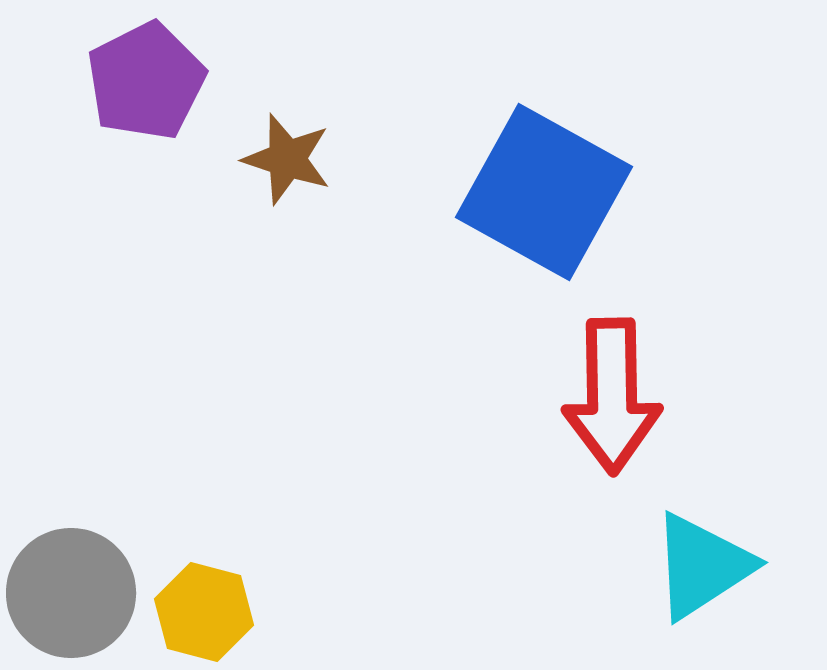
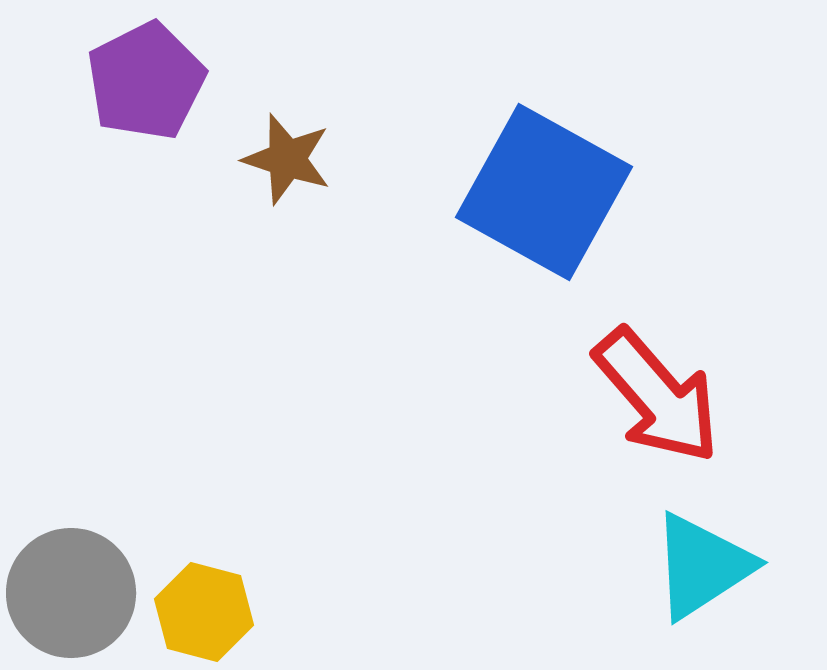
red arrow: moved 45 px right; rotated 40 degrees counterclockwise
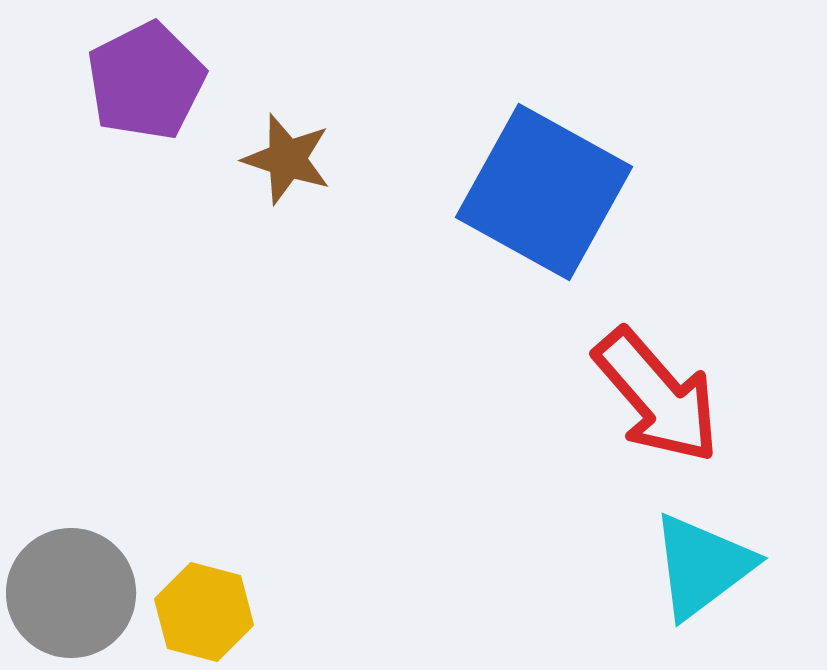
cyan triangle: rotated 4 degrees counterclockwise
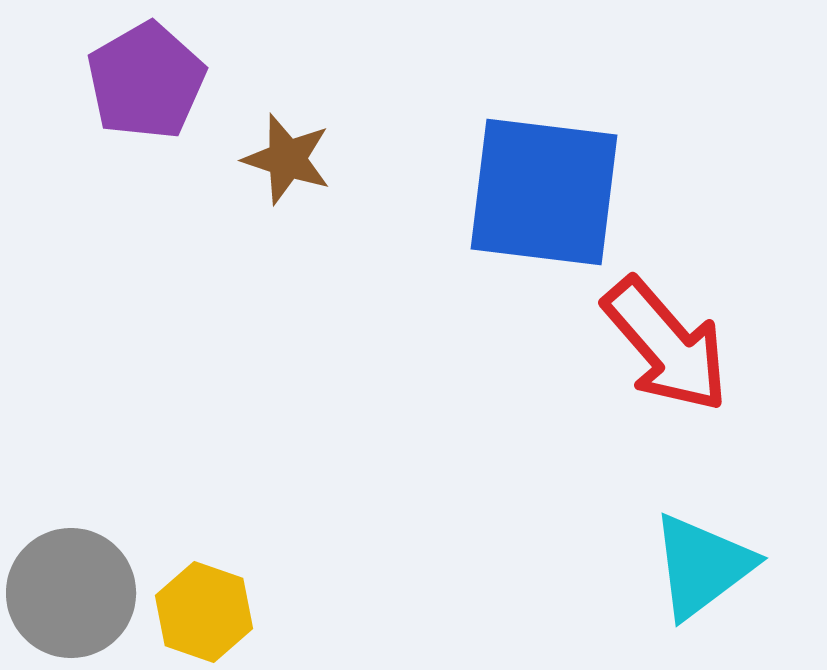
purple pentagon: rotated 3 degrees counterclockwise
blue square: rotated 22 degrees counterclockwise
red arrow: moved 9 px right, 51 px up
yellow hexagon: rotated 4 degrees clockwise
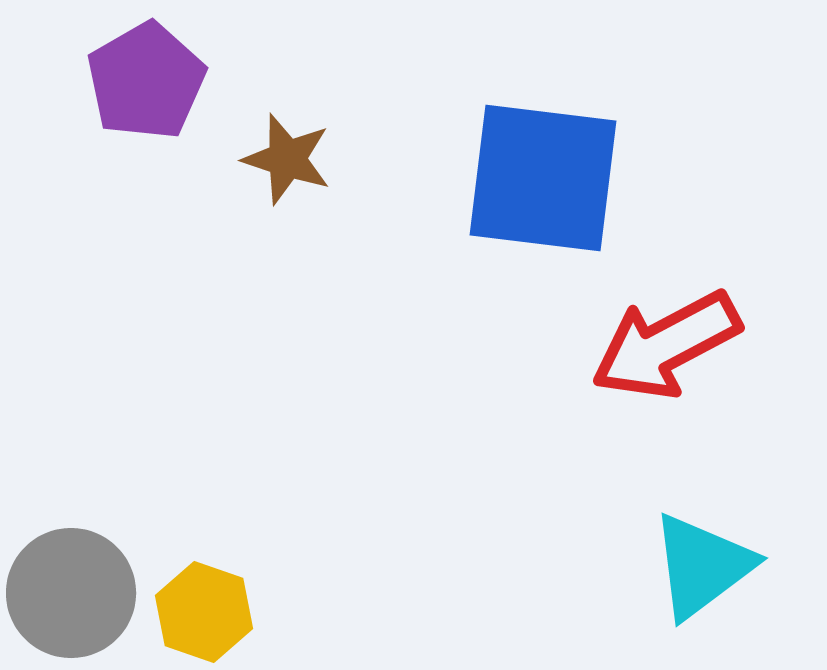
blue square: moved 1 px left, 14 px up
red arrow: rotated 103 degrees clockwise
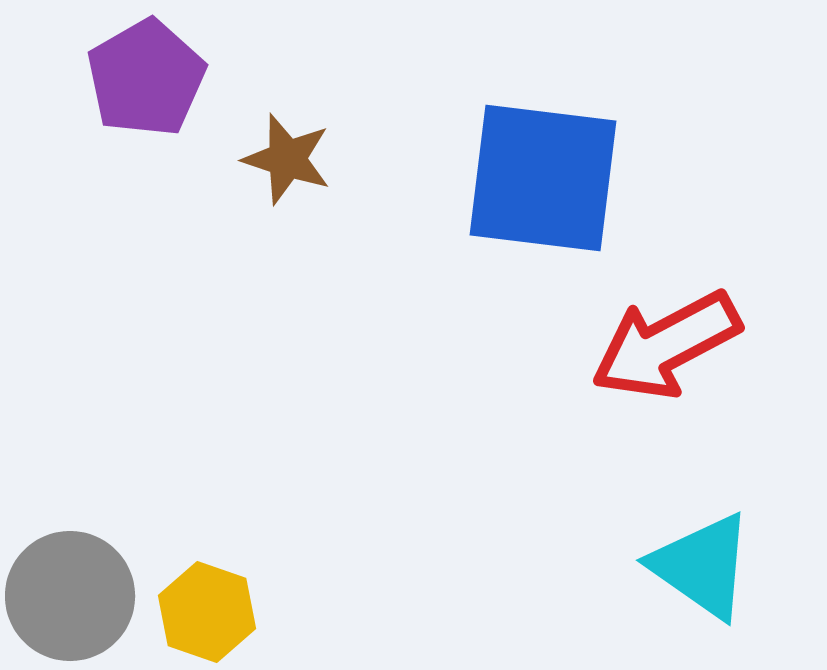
purple pentagon: moved 3 px up
cyan triangle: rotated 48 degrees counterclockwise
gray circle: moved 1 px left, 3 px down
yellow hexagon: moved 3 px right
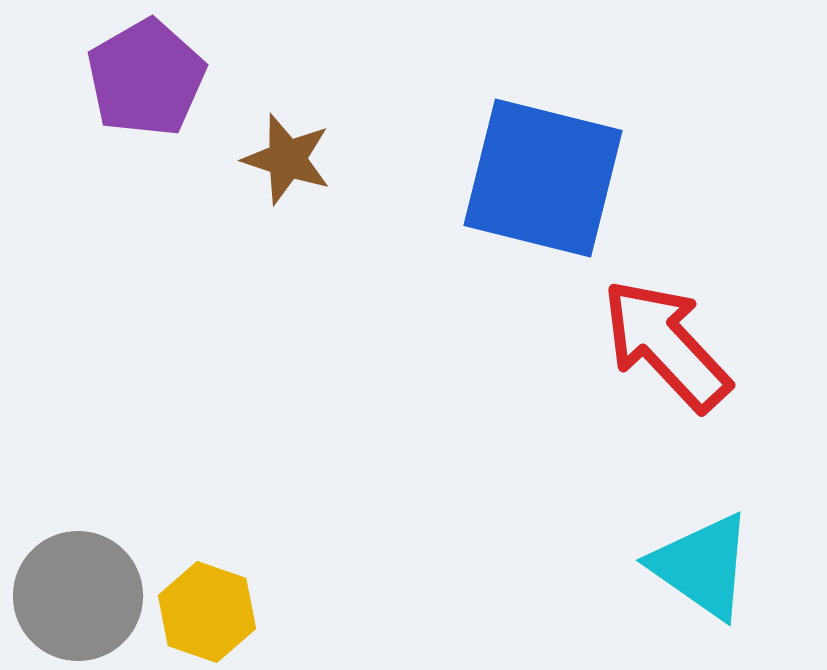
blue square: rotated 7 degrees clockwise
red arrow: rotated 75 degrees clockwise
gray circle: moved 8 px right
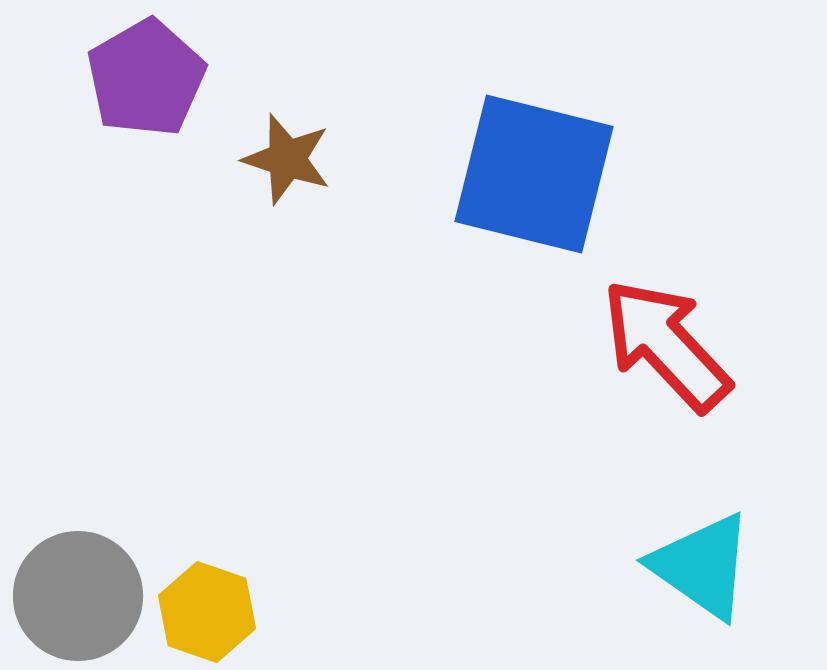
blue square: moved 9 px left, 4 px up
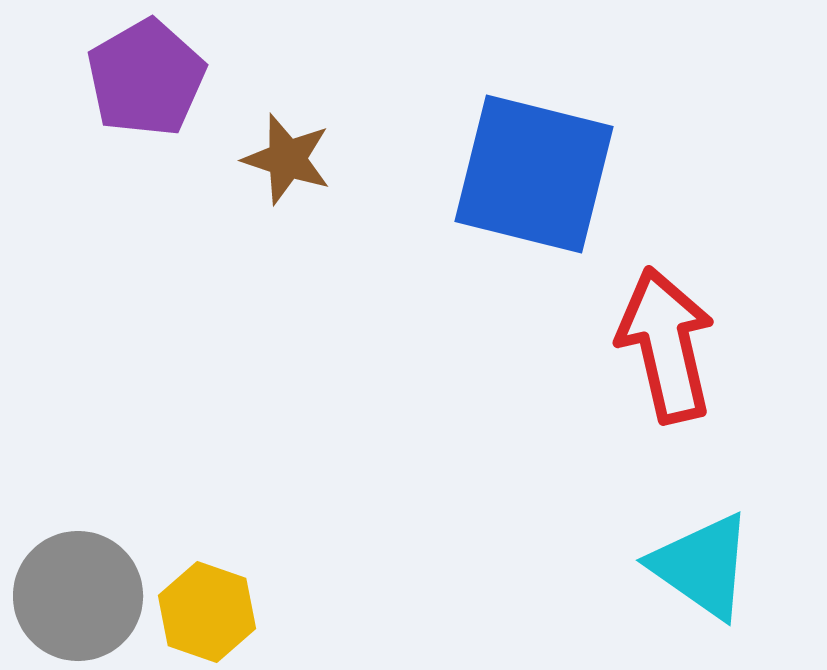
red arrow: rotated 30 degrees clockwise
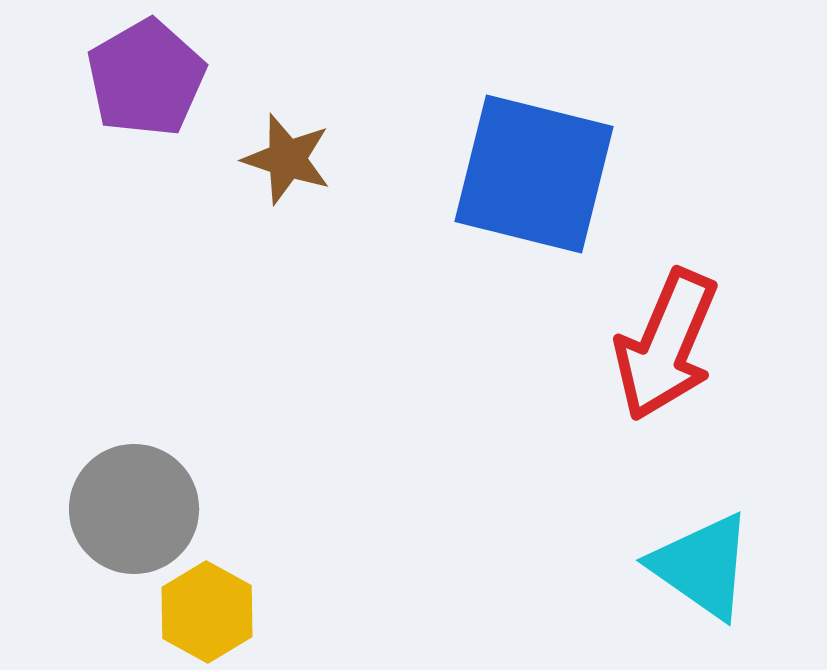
red arrow: rotated 144 degrees counterclockwise
gray circle: moved 56 px right, 87 px up
yellow hexagon: rotated 10 degrees clockwise
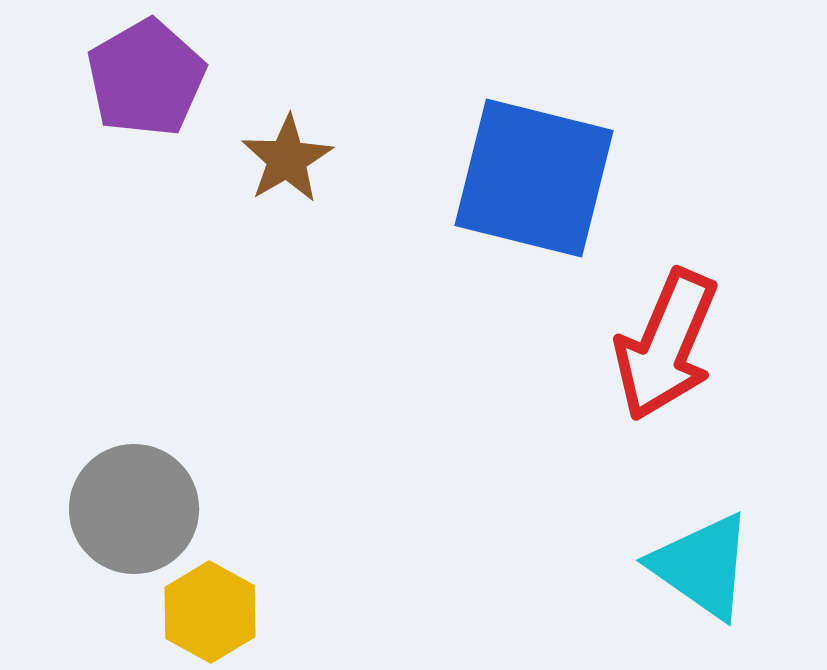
brown star: rotated 24 degrees clockwise
blue square: moved 4 px down
yellow hexagon: moved 3 px right
